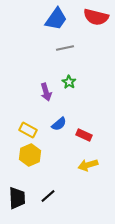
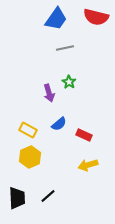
purple arrow: moved 3 px right, 1 px down
yellow hexagon: moved 2 px down
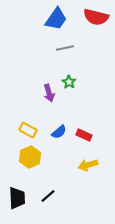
blue semicircle: moved 8 px down
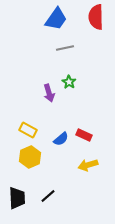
red semicircle: rotated 75 degrees clockwise
blue semicircle: moved 2 px right, 7 px down
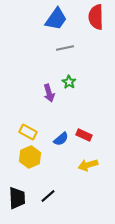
yellow rectangle: moved 2 px down
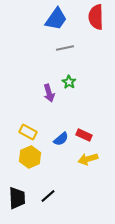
yellow arrow: moved 6 px up
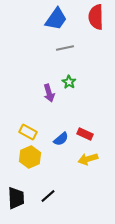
red rectangle: moved 1 px right, 1 px up
black trapezoid: moved 1 px left
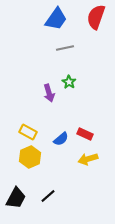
red semicircle: rotated 20 degrees clockwise
black trapezoid: rotated 30 degrees clockwise
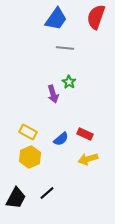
gray line: rotated 18 degrees clockwise
purple arrow: moved 4 px right, 1 px down
black line: moved 1 px left, 3 px up
